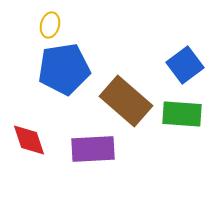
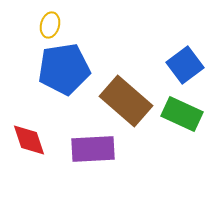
green rectangle: rotated 21 degrees clockwise
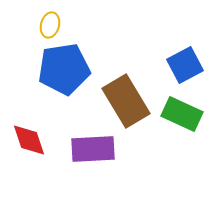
blue square: rotated 9 degrees clockwise
brown rectangle: rotated 18 degrees clockwise
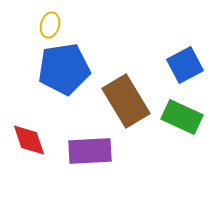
green rectangle: moved 3 px down
purple rectangle: moved 3 px left, 2 px down
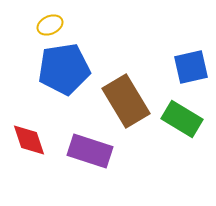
yellow ellipse: rotated 50 degrees clockwise
blue square: moved 6 px right, 2 px down; rotated 15 degrees clockwise
green rectangle: moved 2 px down; rotated 6 degrees clockwise
purple rectangle: rotated 21 degrees clockwise
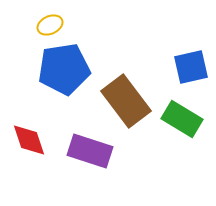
brown rectangle: rotated 6 degrees counterclockwise
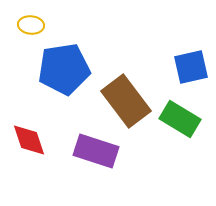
yellow ellipse: moved 19 px left; rotated 30 degrees clockwise
green rectangle: moved 2 px left
purple rectangle: moved 6 px right
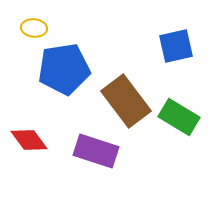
yellow ellipse: moved 3 px right, 3 px down
blue square: moved 15 px left, 21 px up
green rectangle: moved 1 px left, 2 px up
red diamond: rotated 18 degrees counterclockwise
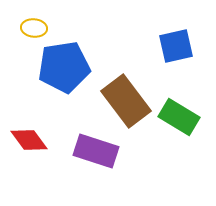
blue pentagon: moved 2 px up
